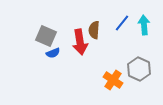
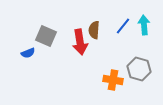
blue line: moved 1 px right, 3 px down
blue semicircle: moved 25 px left
gray hexagon: rotated 10 degrees counterclockwise
orange cross: rotated 24 degrees counterclockwise
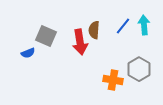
gray hexagon: rotated 15 degrees clockwise
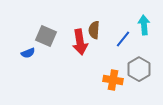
blue line: moved 13 px down
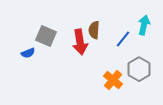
cyan arrow: rotated 18 degrees clockwise
orange cross: rotated 30 degrees clockwise
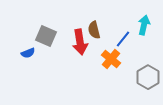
brown semicircle: rotated 18 degrees counterclockwise
gray hexagon: moved 9 px right, 8 px down
orange cross: moved 2 px left, 21 px up
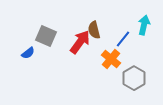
red arrow: rotated 135 degrees counterclockwise
blue semicircle: rotated 16 degrees counterclockwise
gray hexagon: moved 14 px left, 1 px down
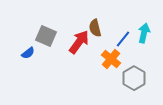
cyan arrow: moved 8 px down
brown semicircle: moved 1 px right, 2 px up
red arrow: moved 1 px left
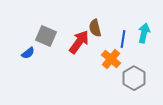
blue line: rotated 30 degrees counterclockwise
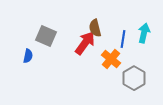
red arrow: moved 6 px right, 1 px down
blue semicircle: moved 3 px down; rotated 40 degrees counterclockwise
